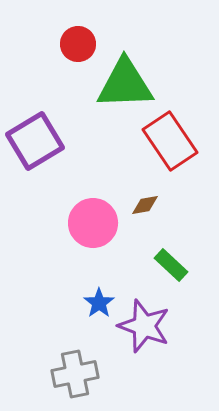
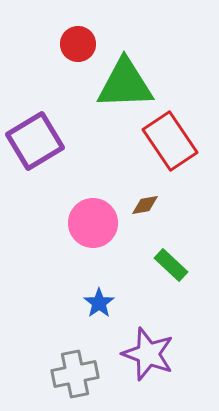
purple star: moved 4 px right, 28 px down
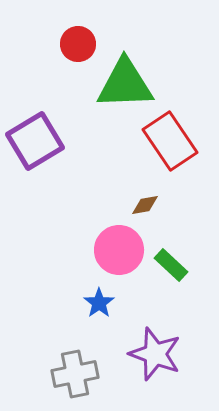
pink circle: moved 26 px right, 27 px down
purple star: moved 7 px right
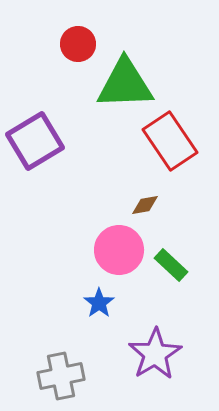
purple star: rotated 20 degrees clockwise
gray cross: moved 14 px left, 2 px down
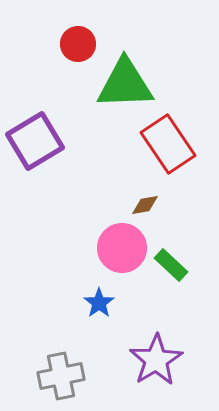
red rectangle: moved 2 px left, 3 px down
pink circle: moved 3 px right, 2 px up
purple star: moved 1 px right, 6 px down
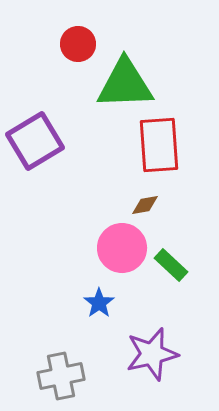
red rectangle: moved 9 px left, 1 px down; rotated 30 degrees clockwise
purple star: moved 4 px left, 6 px up; rotated 18 degrees clockwise
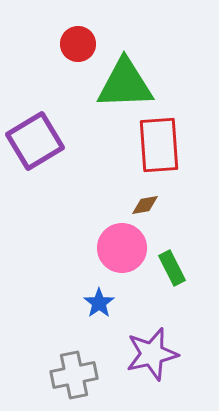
green rectangle: moved 1 px right, 3 px down; rotated 20 degrees clockwise
gray cross: moved 13 px right, 1 px up
